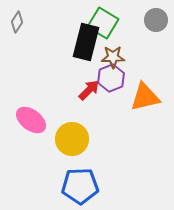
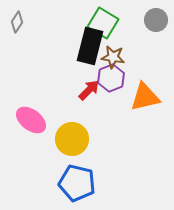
black rectangle: moved 4 px right, 4 px down
brown star: rotated 10 degrees clockwise
blue pentagon: moved 3 px left, 3 px up; rotated 15 degrees clockwise
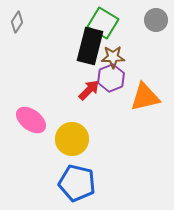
brown star: rotated 10 degrees counterclockwise
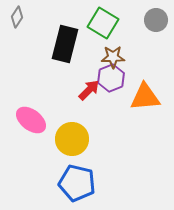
gray diamond: moved 5 px up
black rectangle: moved 25 px left, 2 px up
orange triangle: rotated 8 degrees clockwise
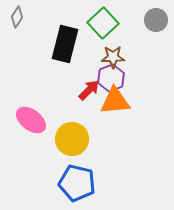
green square: rotated 16 degrees clockwise
orange triangle: moved 30 px left, 4 px down
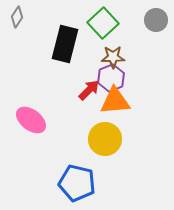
yellow circle: moved 33 px right
